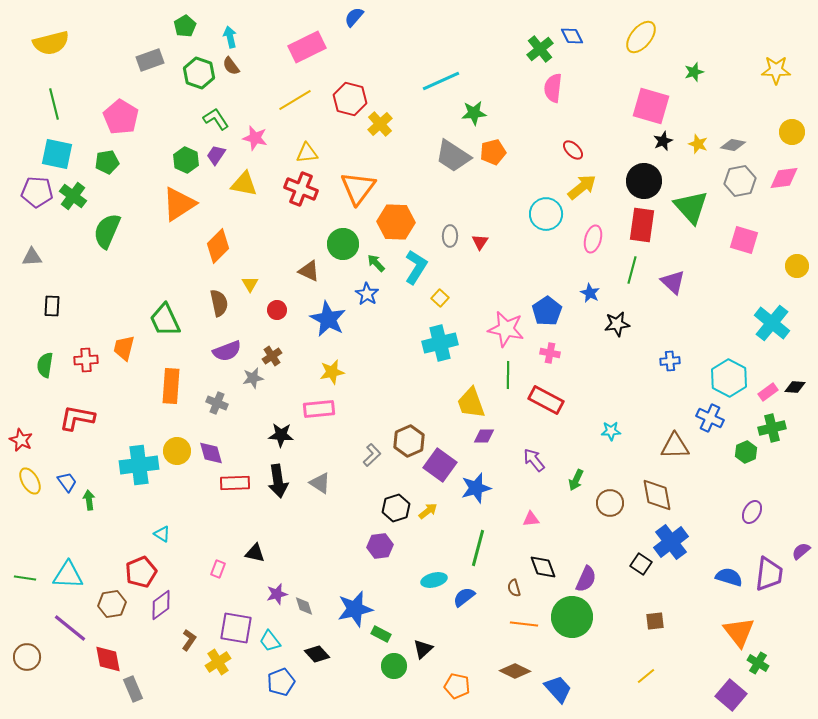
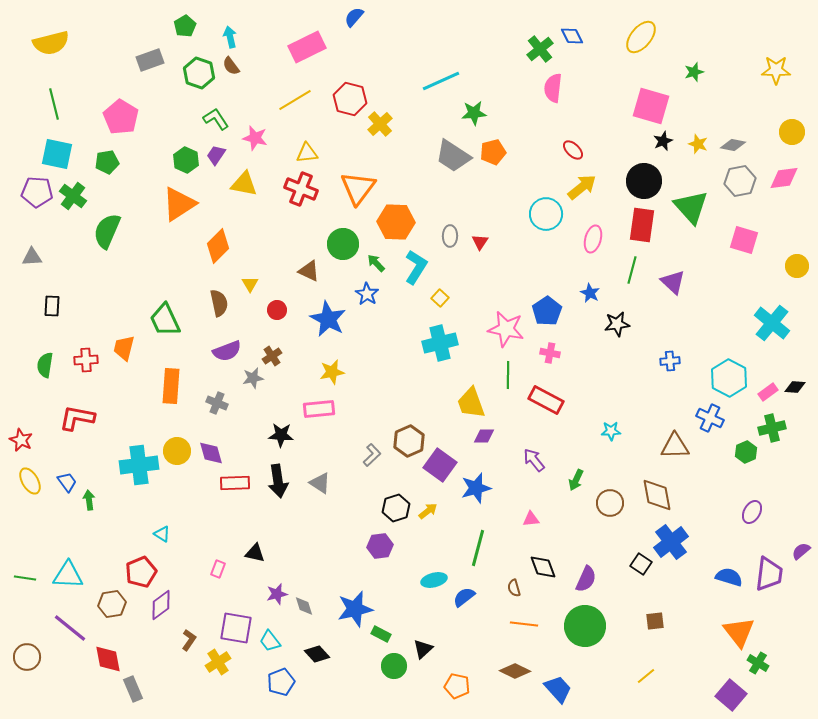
green circle at (572, 617): moved 13 px right, 9 px down
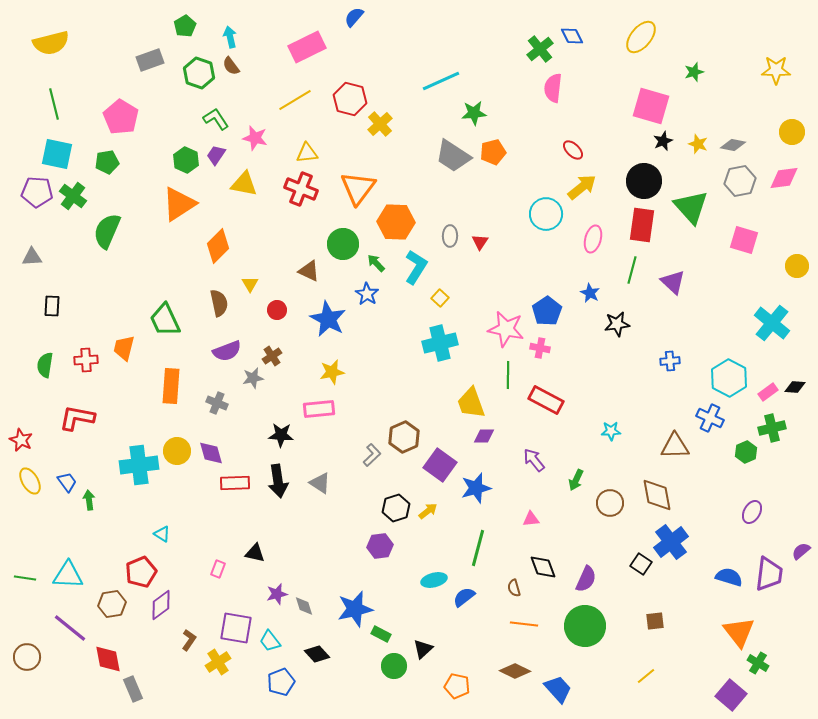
pink cross at (550, 353): moved 10 px left, 5 px up
brown hexagon at (409, 441): moved 5 px left, 4 px up
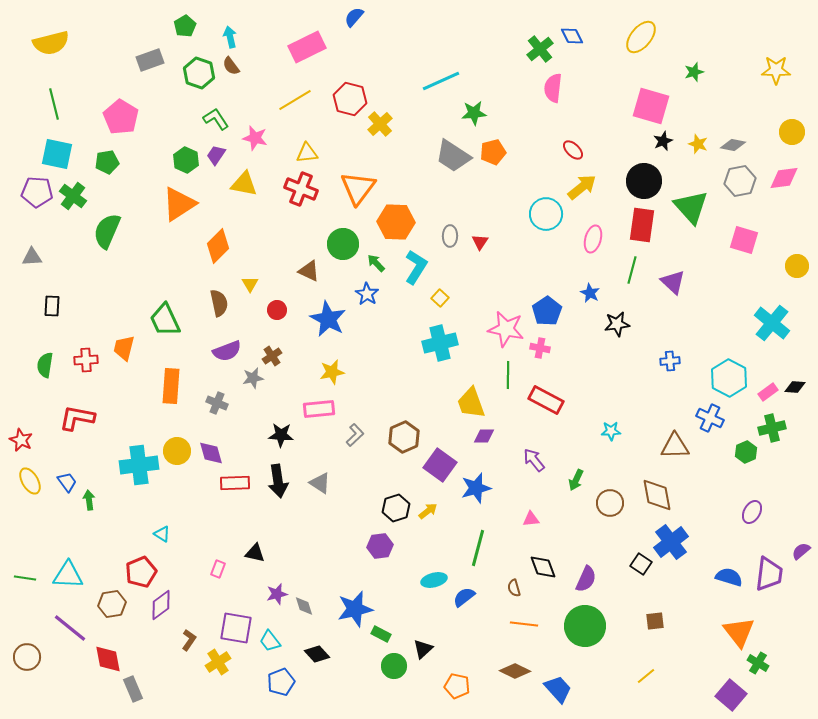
gray L-shape at (372, 455): moved 17 px left, 20 px up
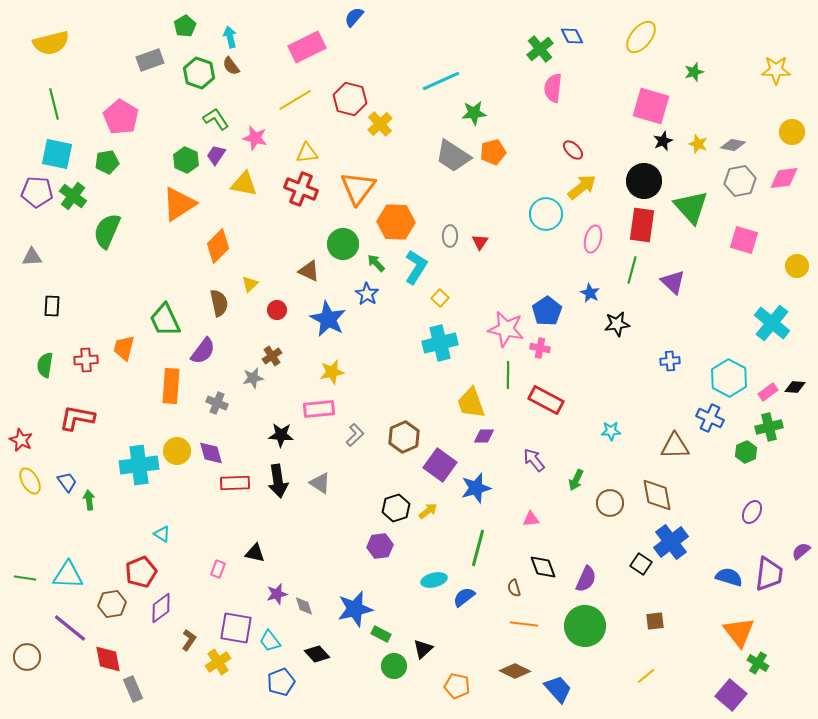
yellow triangle at (250, 284): rotated 18 degrees clockwise
purple semicircle at (227, 351): moved 24 px left; rotated 32 degrees counterclockwise
green cross at (772, 428): moved 3 px left, 1 px up
purple diamond at (161, 605): moved 3 px down
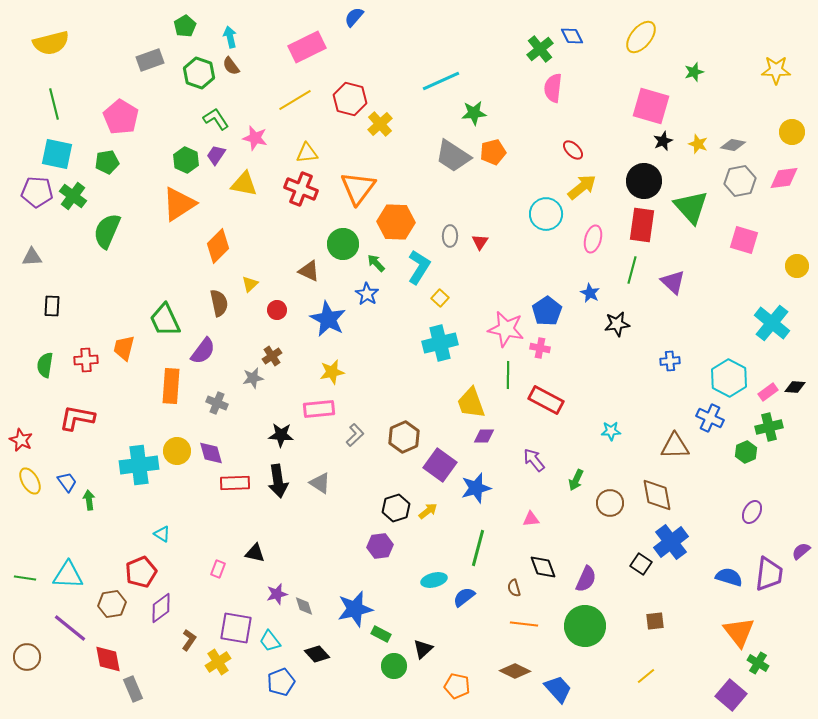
cyan L-shape at (416, 267): moved 3 px right
